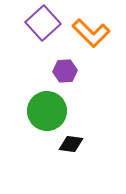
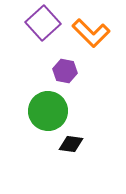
purple hexagon: rotated 15 degrees clockwise
green circle: moved 1 px right
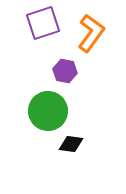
purple square: rotated 24 degrees clockwise
orange L-shape: rotated 99 degrees counterclockwise
